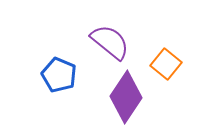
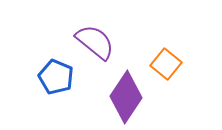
purple semicircle: moved 15 px left
blue pentagon: moved 3 px left, 2 px down
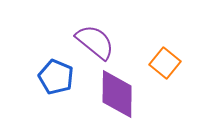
orange square: moved 1 px left, 1 px up
purple diamond: moved 9 px left, 3 px up; rotated 33 degrees counterclockwise
